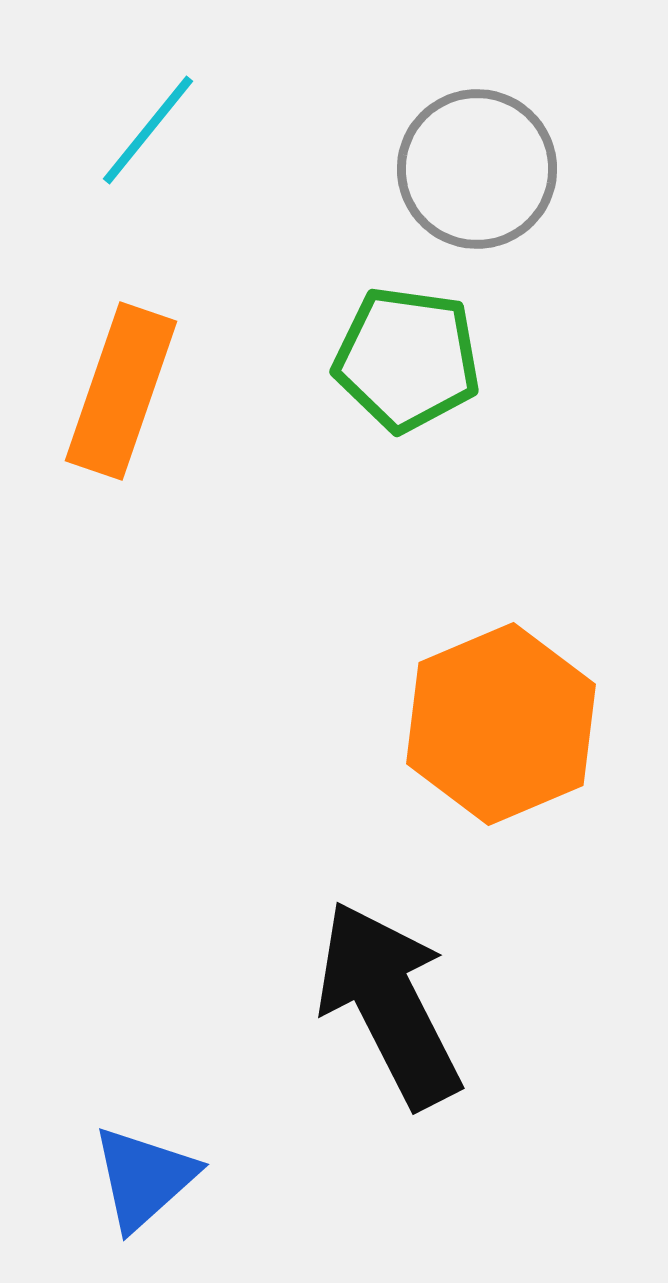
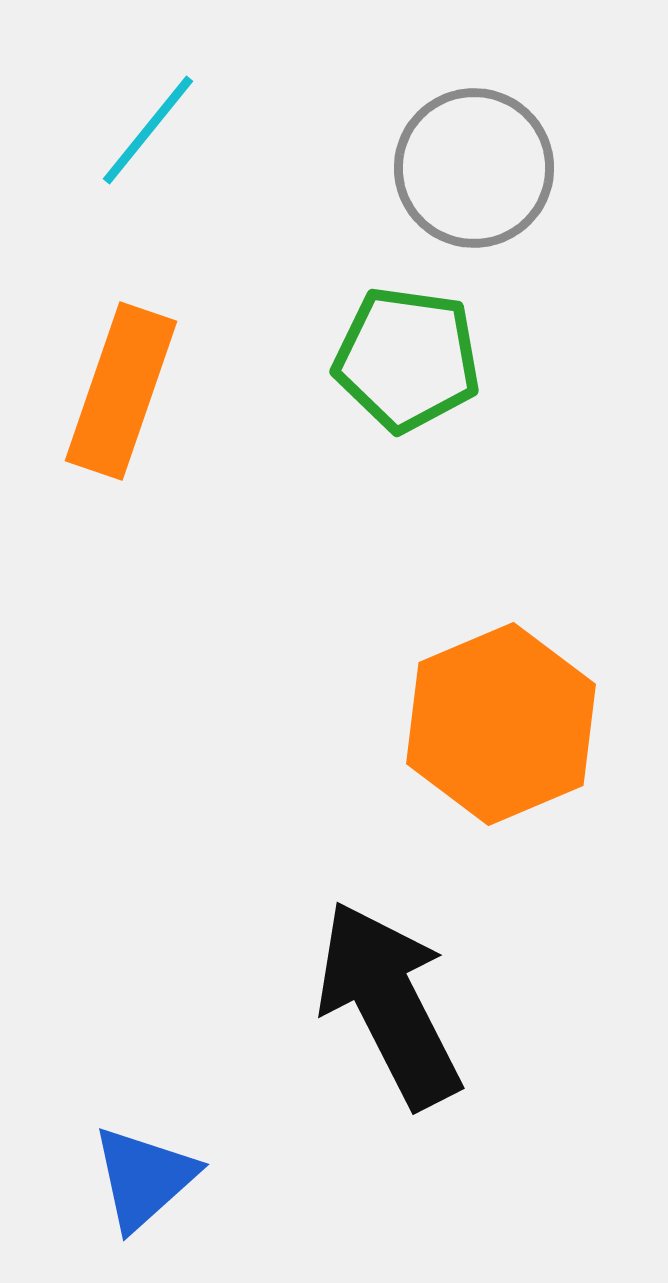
gray circle: moved 3 px left, 1 px up
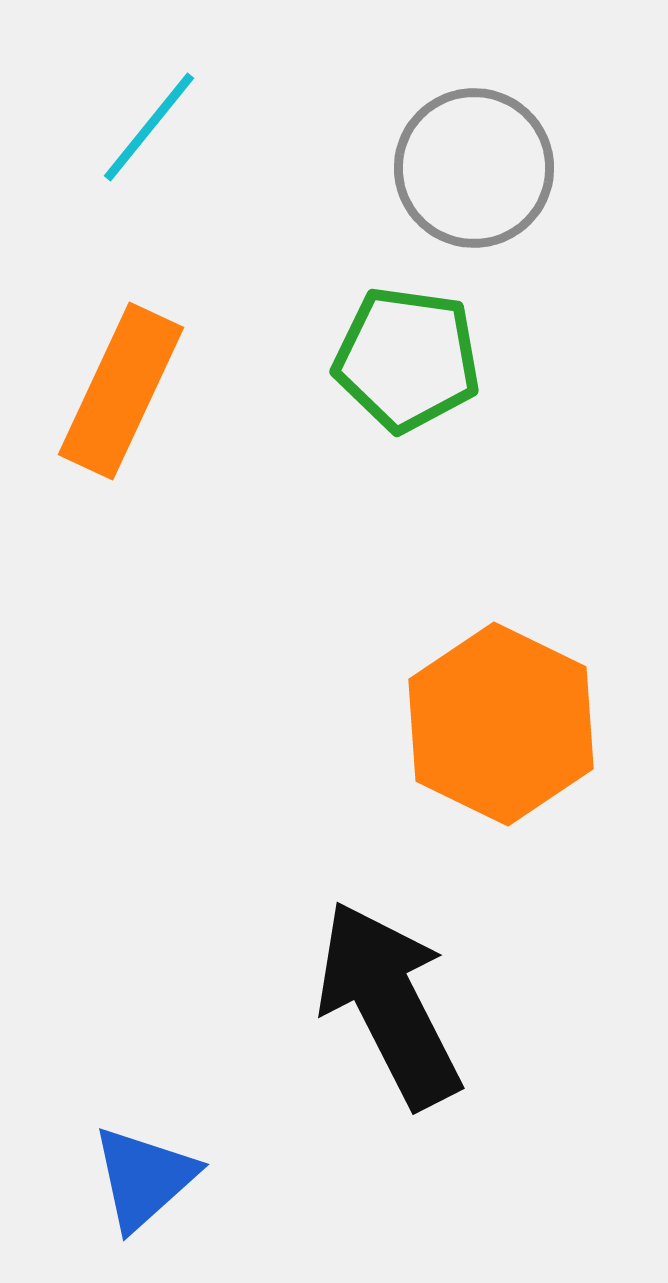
cyan line: moved 1 px right, 3 px up
orange rectangle: rotated 6 degrees clockwise
orange hexagon: rotated 11 degrees counterclockwise
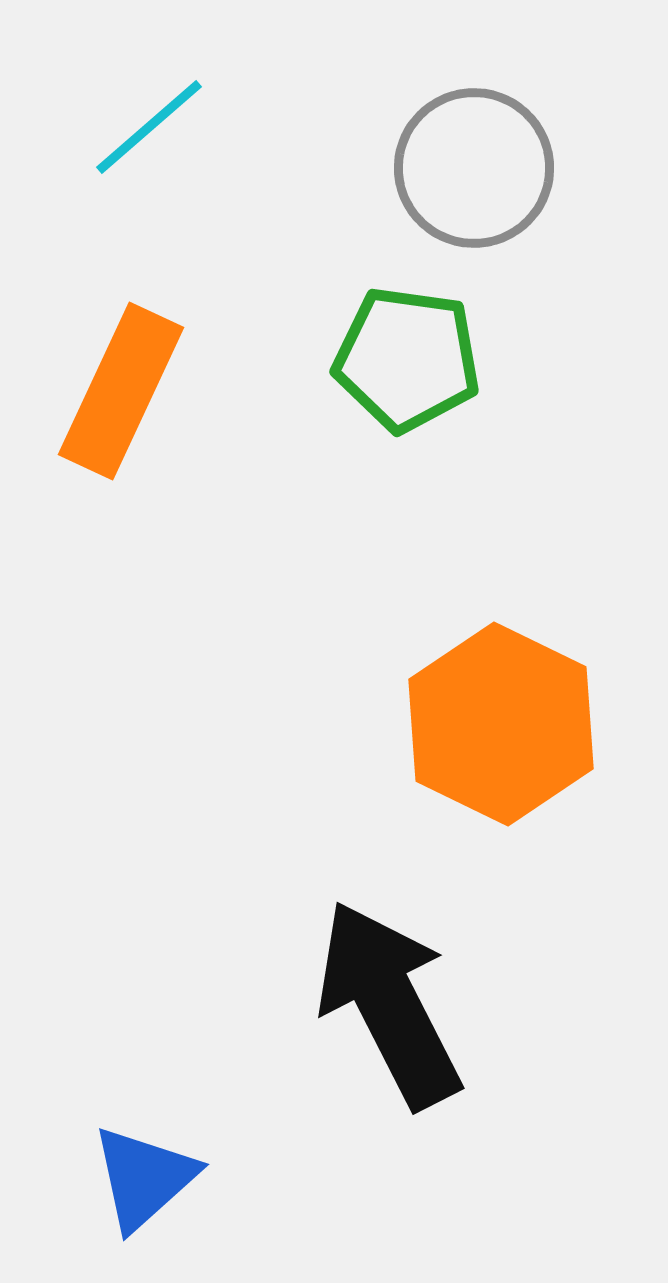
cyan line: rotated 10 degrees clockwise
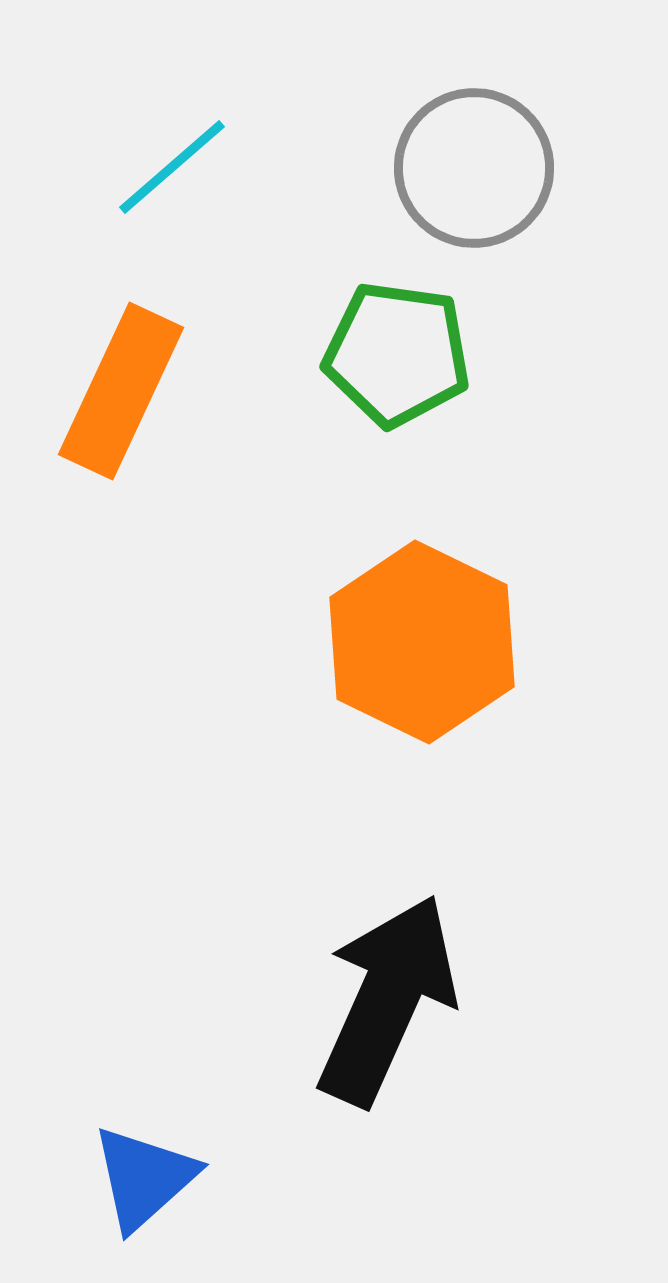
cyan line: moved 23 px right, 40 px down
green pentagon: moved 10 px left, 5 px up
orange hexagon: moved 79 px left, 82 px up
black arrow: moved 2 px left, 4 px up; rotated 51 degrees clockwise
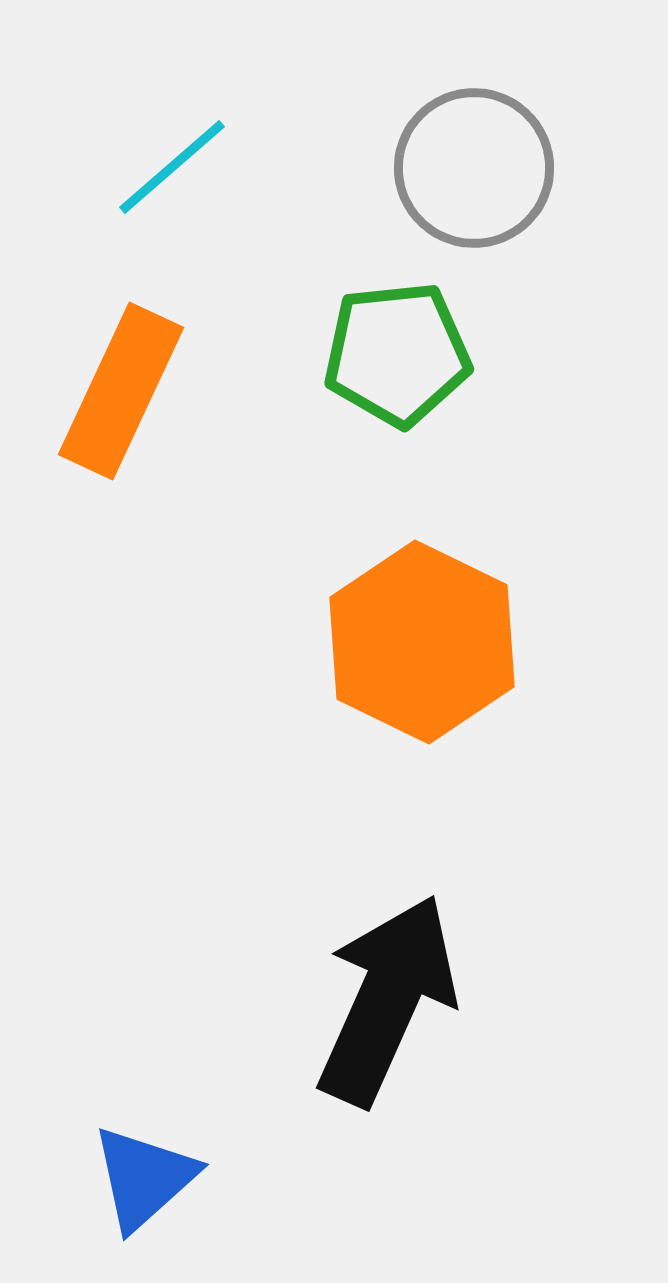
green pentagon: rotated 14 degrees counterclockwise
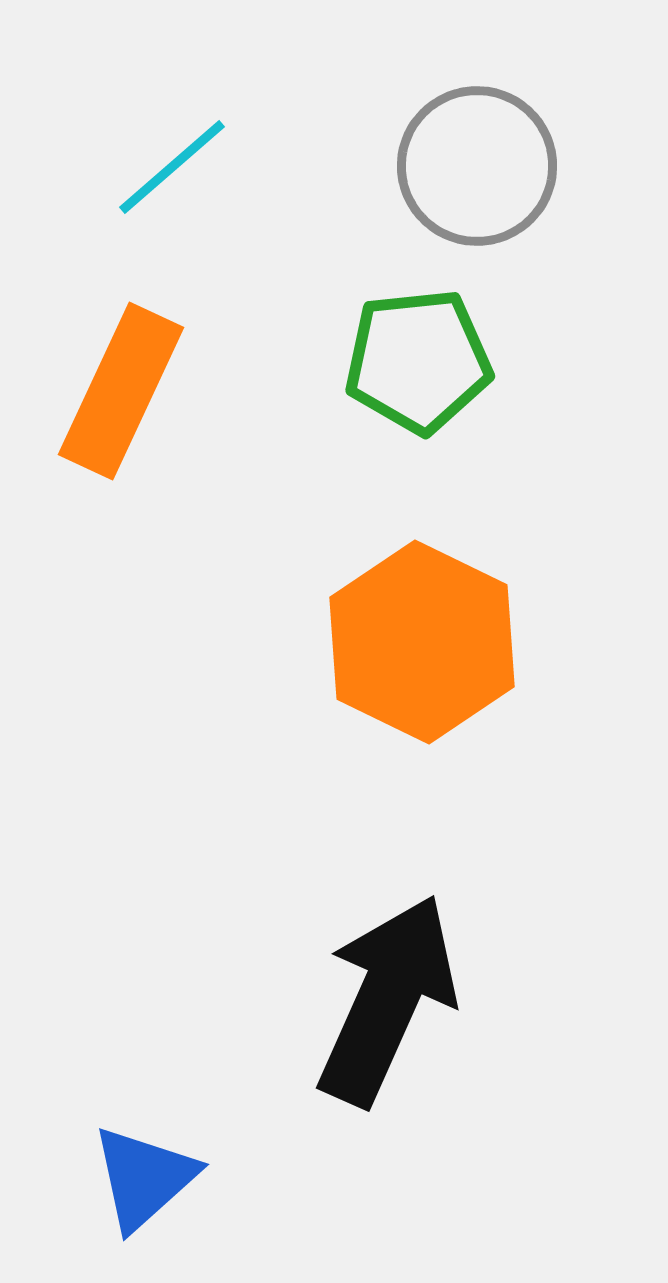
gray circle: moved 3 px right, 2 px up
green pentagon: moved 21 px right, 7 px down
